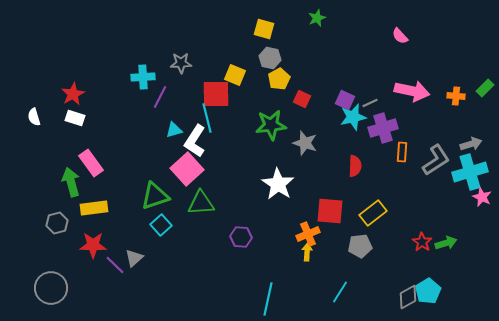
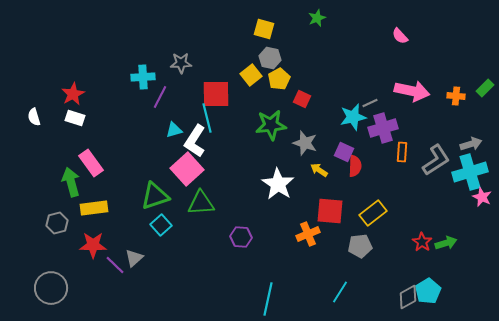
yellow square at (235, 75): moved 16 px right; rotated 30 degrees clockwise
purple square at (345, 100): moved 1 px left, 52 px down
yellow arrow at (307, 252): moved 12 px right, 82 px up; rotated 60 degrees counterclockwise
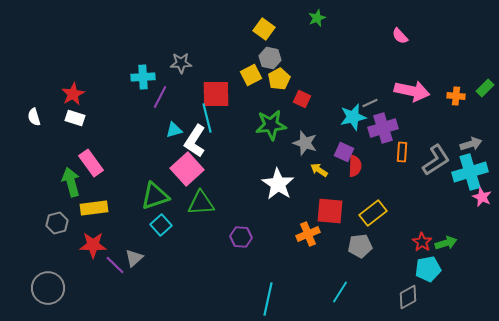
yellow square at (264, 29): rotated 20 degrees clockwise
yellow square at (251, 75): rotated 10 degrees clockwise
gray circle at (51, 288): moved 3 px left
cyan pentagon at (428, 291): moved 22 px up; rotated 20 degrees clockwise
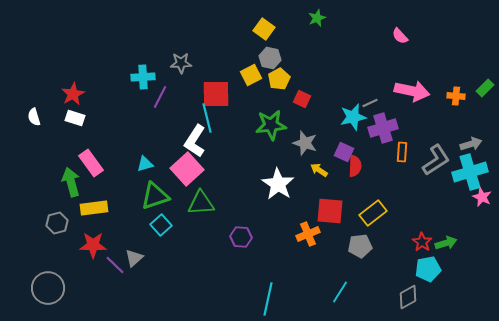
cyan triangle at (174, 130): moved 29 px left, 34 px down
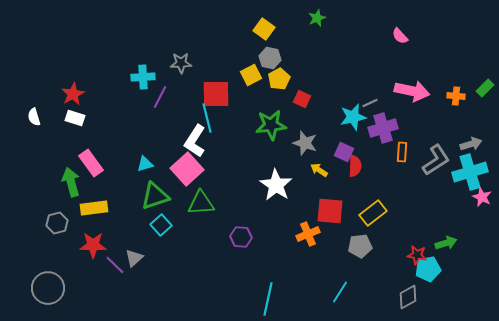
white star at (278, 184): moved 2 px left, 1 px down
red star at (422, 242): moved 5 px left, 13 px down; rotated 24 degrees counterclockwise
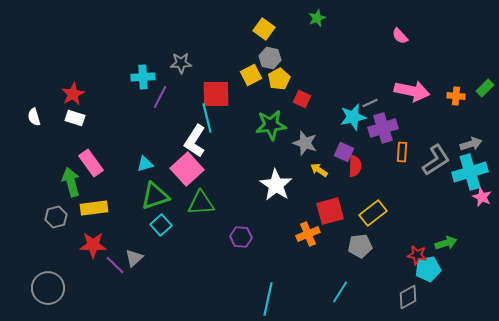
red square at (330, 211): rotated 20 degrees counterclockwise
gray hexagon at (57, 223): moved 1 px left, 6 px up
